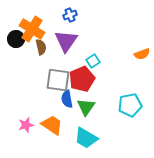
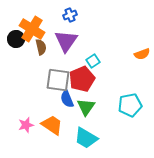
blue semicircle: rotated 12 degrees counterclockwise
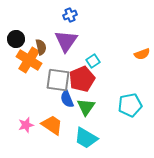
orange cross: moved 3 px left, 31 px down
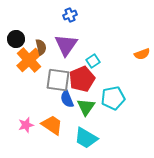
purple triangle: moved 4 px down
orange cross: rotated 15 degrees clockwise
cyan pentagon: moved 17 px left, 7 px up
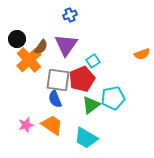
black circle: moved 1 px right
brown semicircle: rotated 49 degrees clockwise
blue semicircle: moved 12 px left
green triangle: moved 5 px right, 2 px up; rotated 18 degrees clockwise
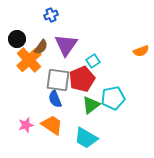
blue cross: moved 19 px left
orange semicircle: moved 1 px left, 3 px up
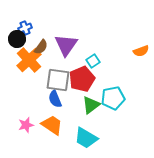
blue cross: moved 26 px left, 13 px down
